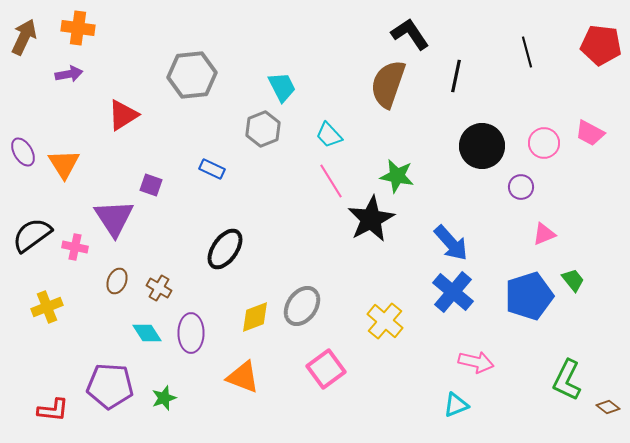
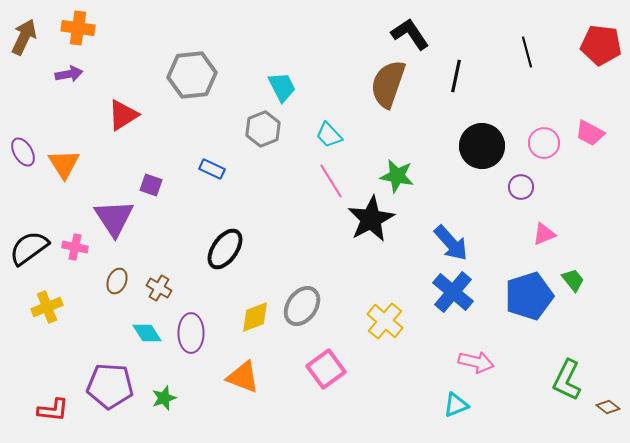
black semicircle at (32, 235): moved 3 px left, 13 px down
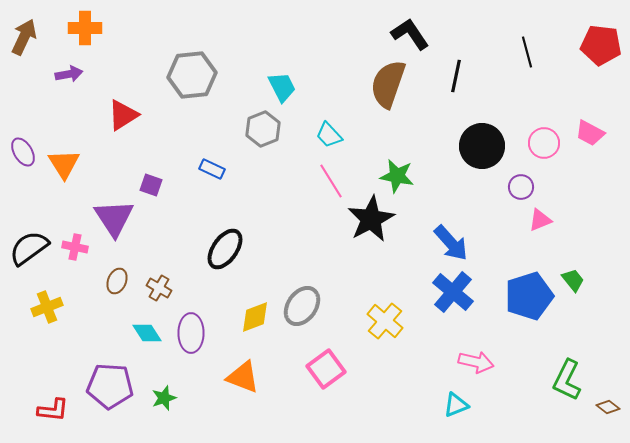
orange cross at (78, 28): moved 7 px right; rotated 8 degrees counterclockwise
pink triangle at (544, 234): moved 4 px left, 14 px up
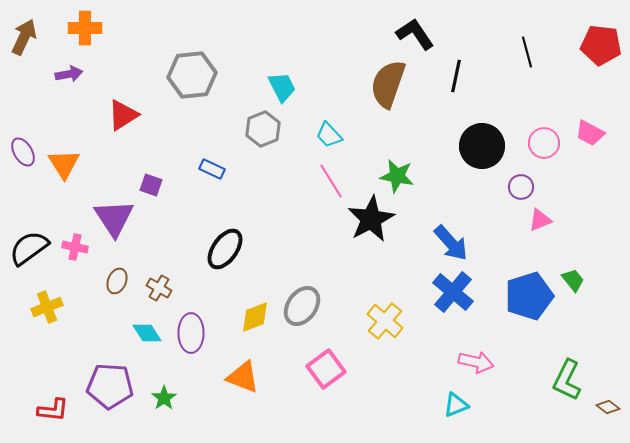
black L-shape at (410, 34): moved 5 px right
green star at (164, 398): rotated 15 degrees counterclockwise
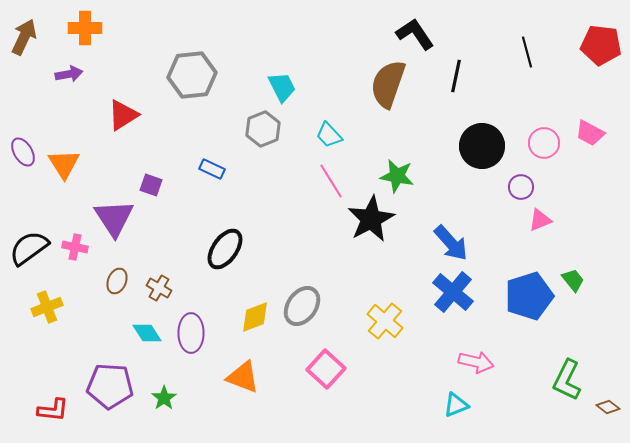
pink square at (326, 369): rotated 12 degrees counterclockwise
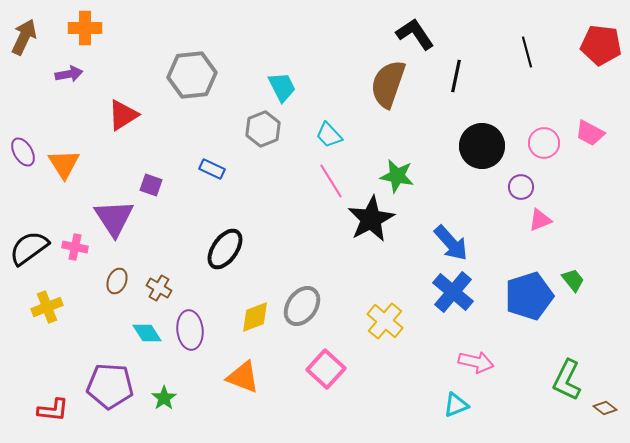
purple ellipse at (191, 333): moved 1 px left, 3 px up; rotated 6 degrees counterclockwise
brown diamond at (608, 407): moved 3 px left, 1 px down
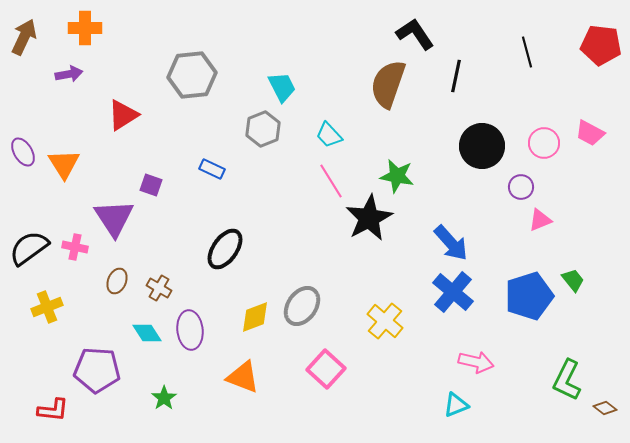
black star at (371, 219): moved 2 px left, 1 px up
purple pentagon at (110, 386): moved 13 px left, 16 px up
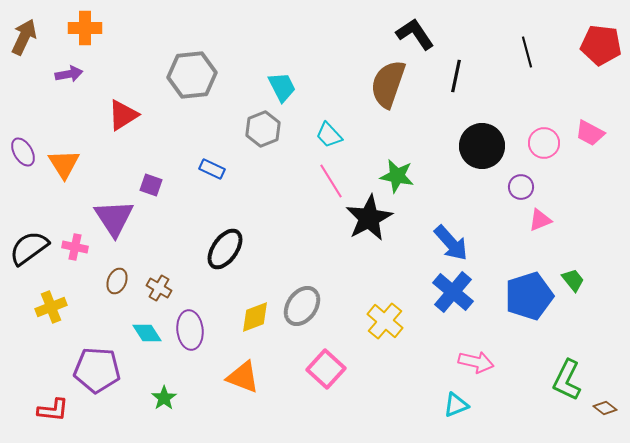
yellow cross at (47, 307): moved 4 px right
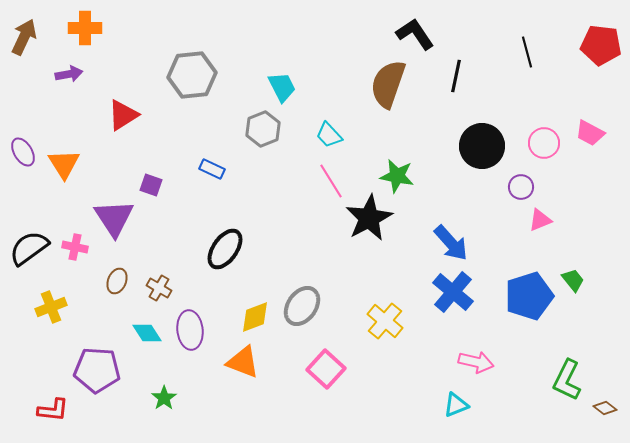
orange triangle at (243, 377): moved 15 px up
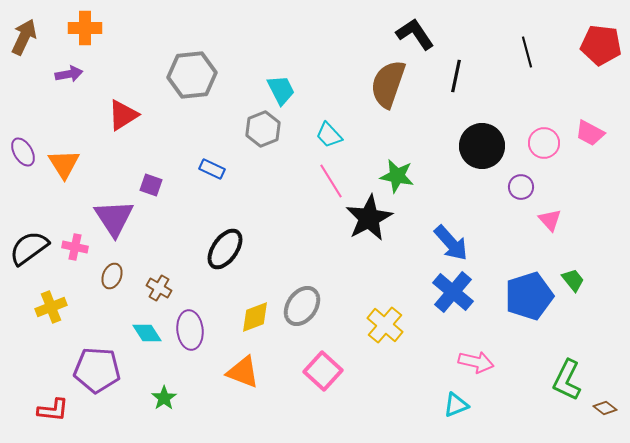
cyan trapezoid at (282, 87): moved 1 px left, 3 px down
pink triangle at (540, 220): moved 10 px right; rotated 50 degrees counterclockwise
brown ellipse at (117, 281): moved 5 px left, 5 px up
yellow cross at (385, 321): moved 4 px down
orange triangle at (243, 362): moved 10 px down
pink square at (326, 369): moved 3 px left, 2 px down
